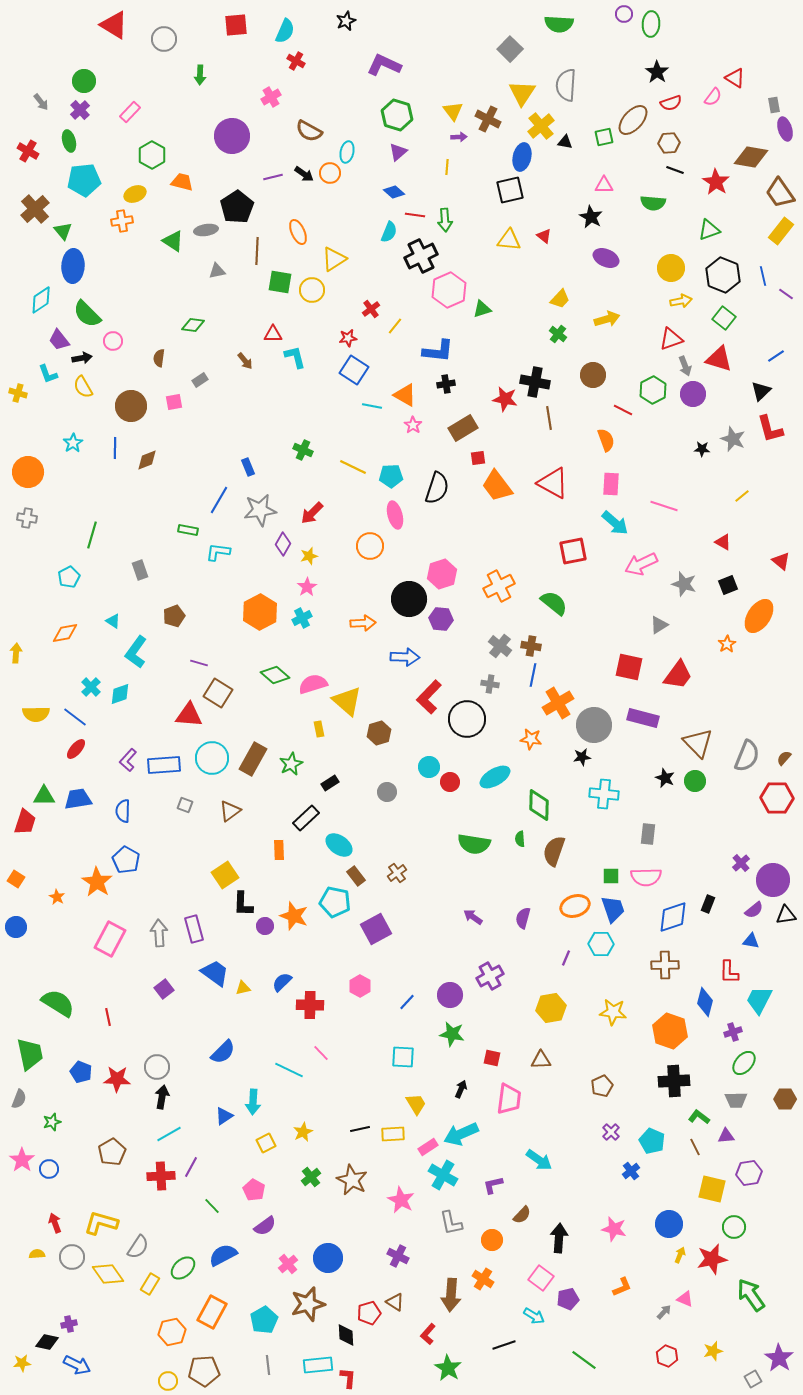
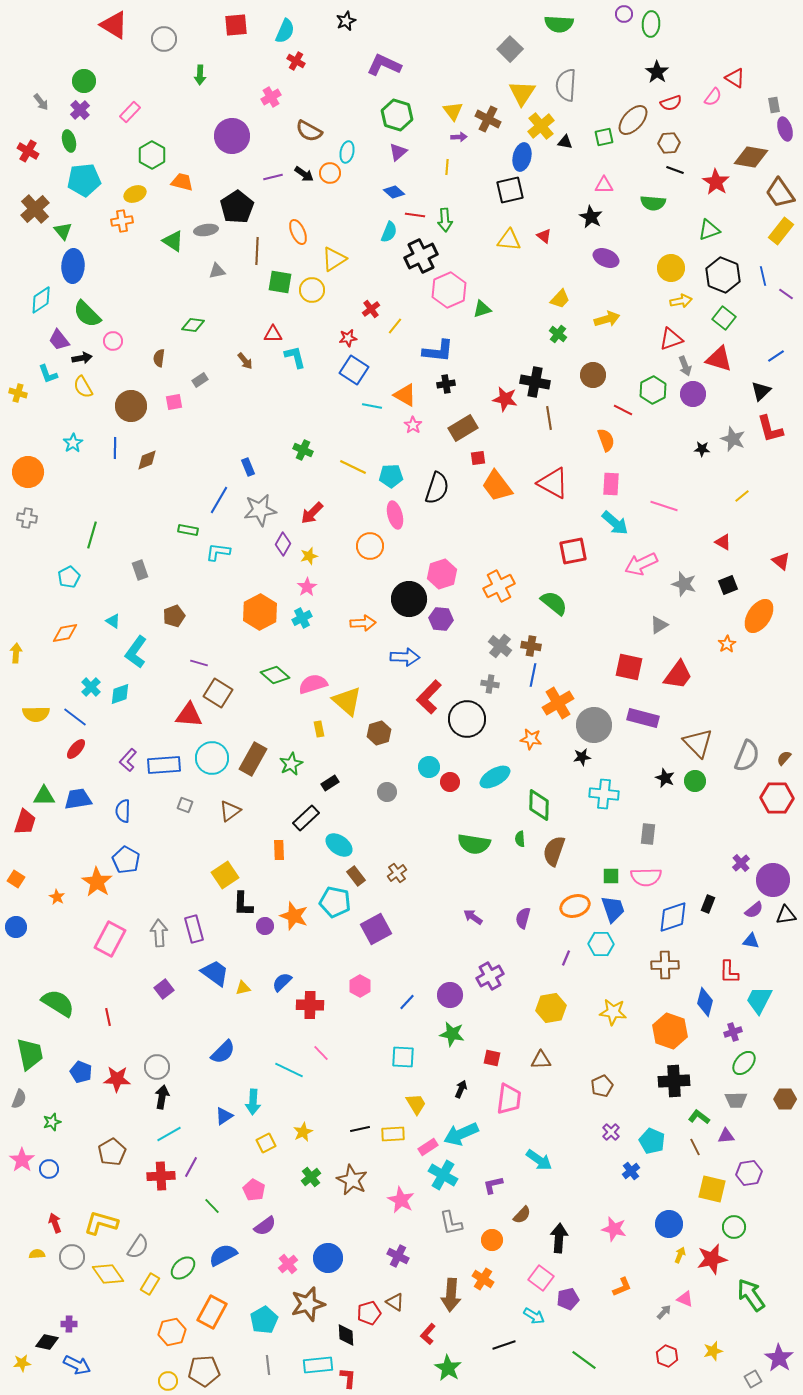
purple cross at (69, 1324): rotated 14 degrees clockwise
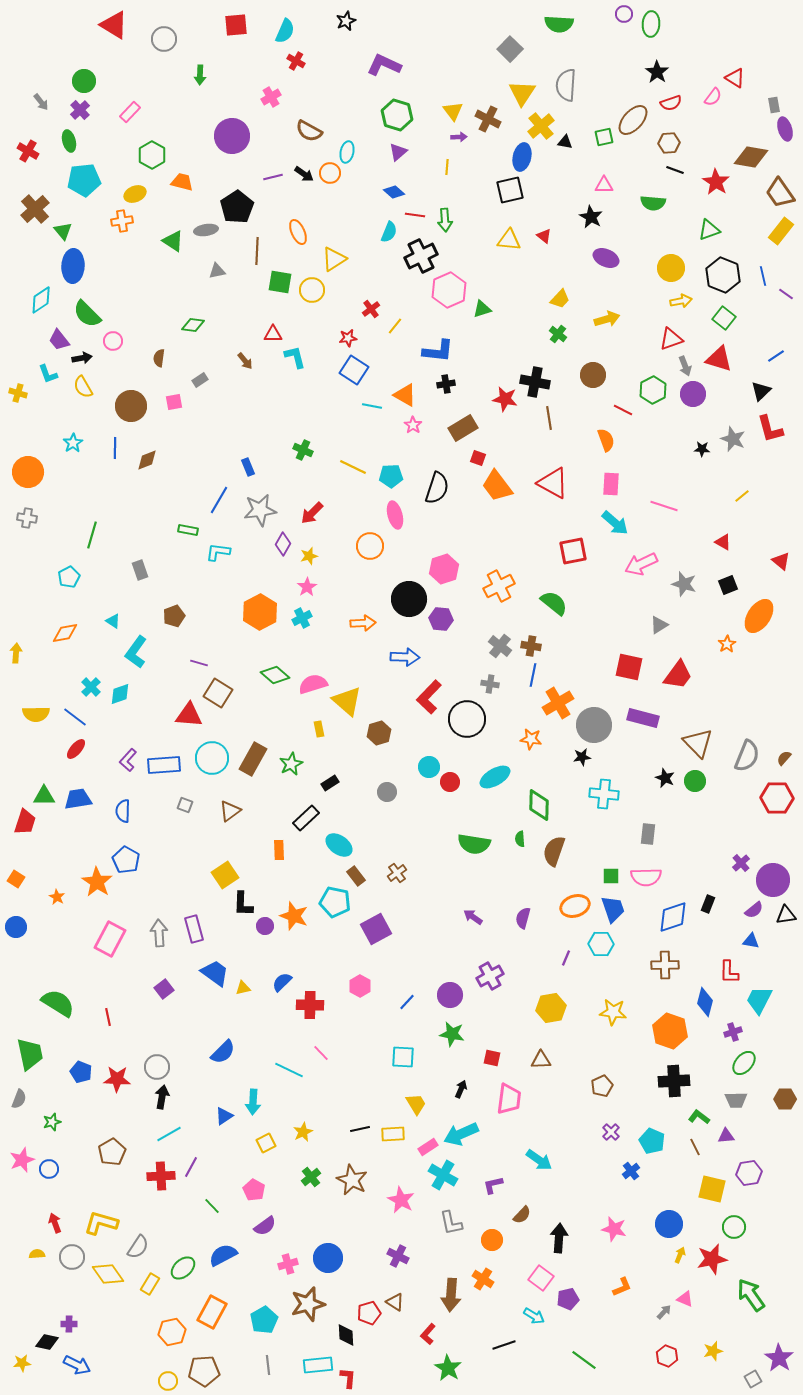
red square at (478, 458): rotated 28 degrees clockwise
pink hexagon at (442, 574): moved 2 px right, 5 px up
pink star at (22, 1160): rotated 15 degrees clockwise
pink cross at (288, 1264): rotated 24 degrees clockwise
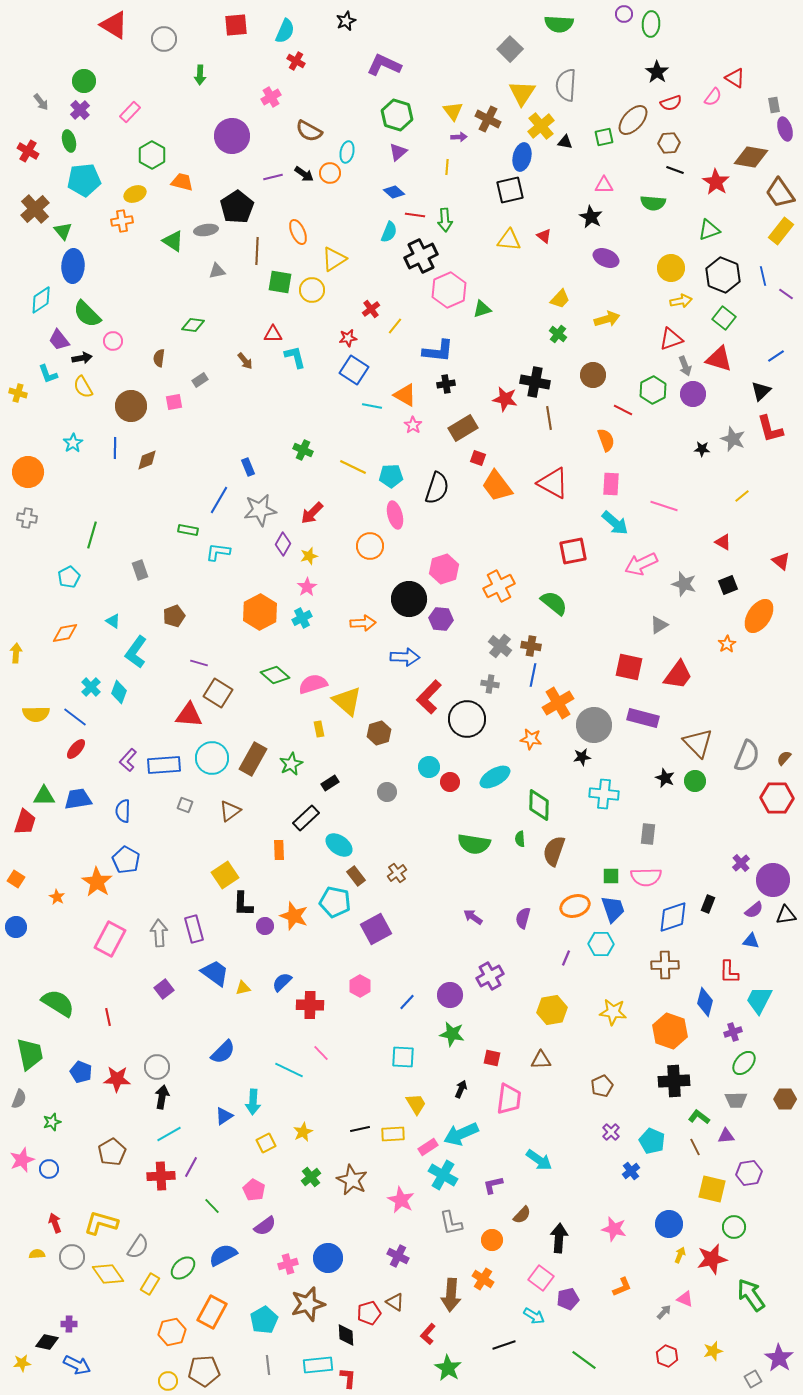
cyan diamond at (120, 694): moved 1 px left, 2 px up; rotated 50 degrees counterclockwise
yellow hexagon at (551, 1008): moved 1 px right, 2 px down
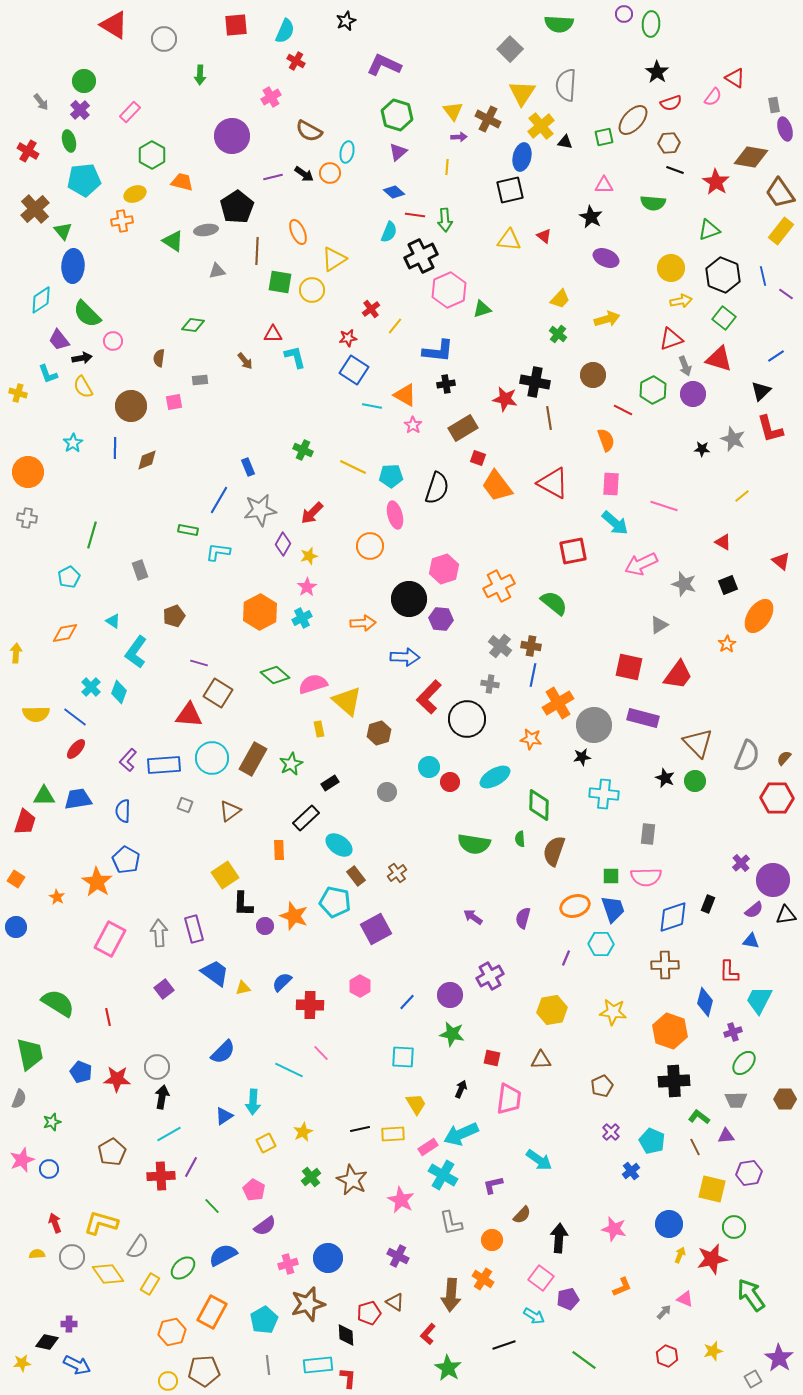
gray rectangle at (200, 380): rotated 28 degrees clockwise
